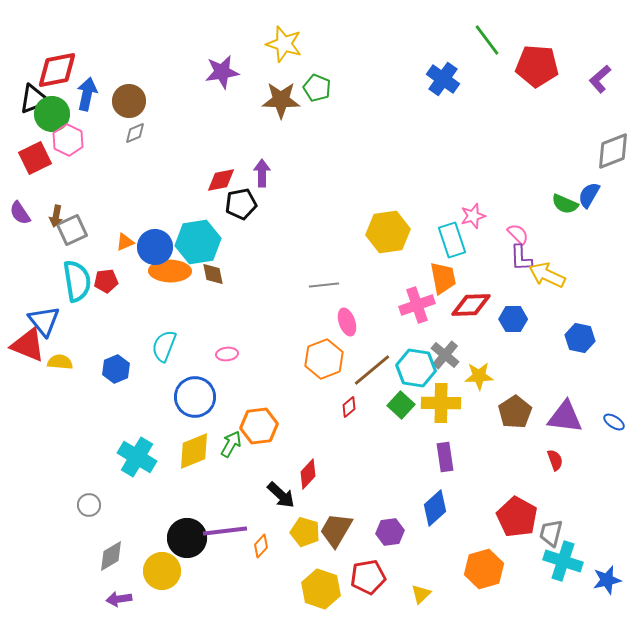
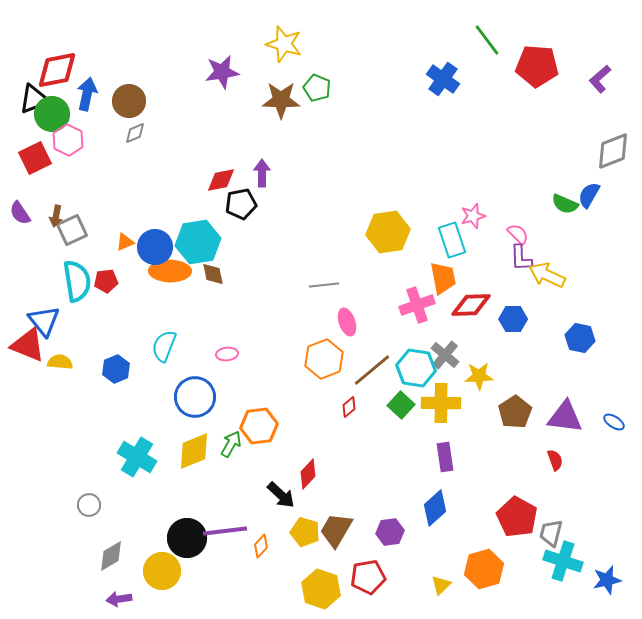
yellow triangle at (421, 594): moved 20 px right, 9 px up
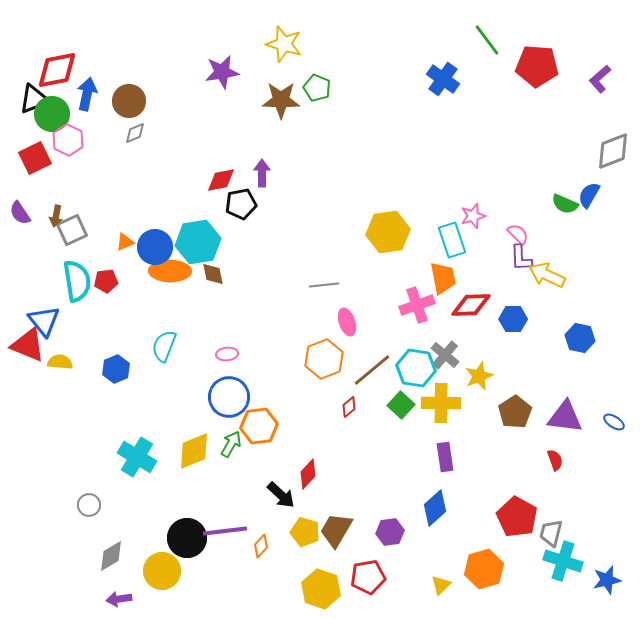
yellow star at (479, 376): rotated 20 degrees counterclockwise
blue circle at (195, 397): moved 34 px right
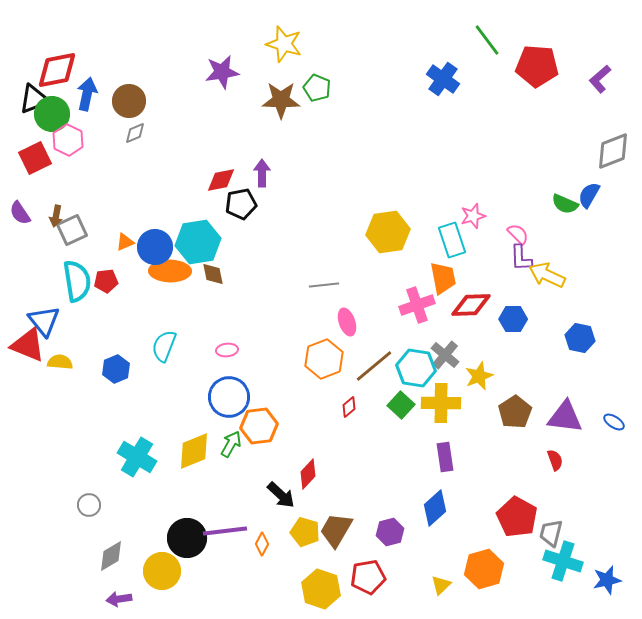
pink ellipse at (227, 354): moved 4 px up
brown line at (372, 370): moved 2 px right, 4 px up
purple hexagon at (390, 532): rotated 8 degrees counterclockwise
orange diamond at (261, 546): moved 1 px right, 2 px up; rotated 15 degrees counterclockwise
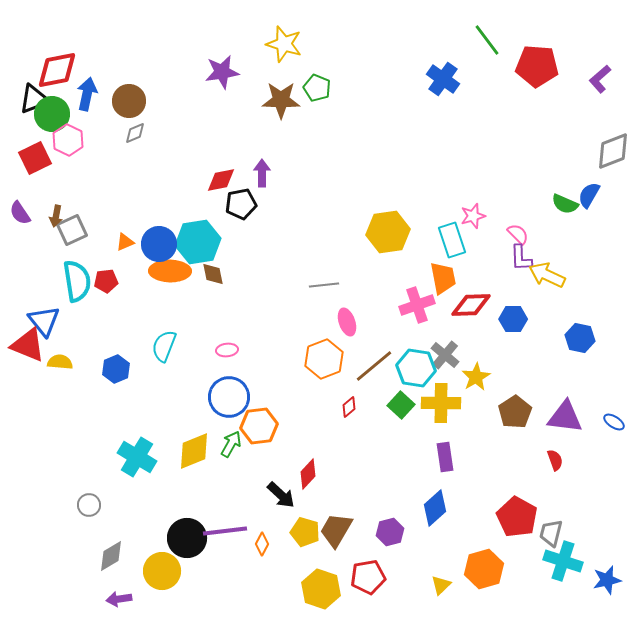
blue circle at (155, 247): moved 4 px right, 3 px up
yellow star at (479, 376): moved 3 px left, 1 px down; rotated 8 degrees counterclockwise
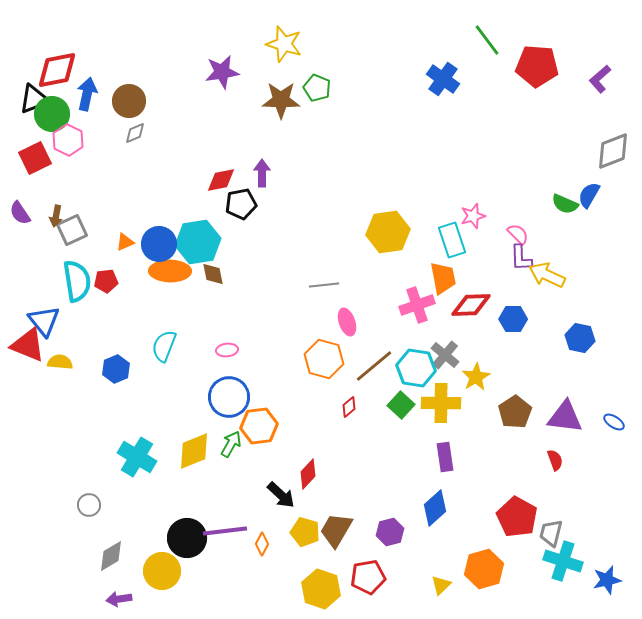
orange hexagon at (324, 359): rotated 24 degrees counterclockwise
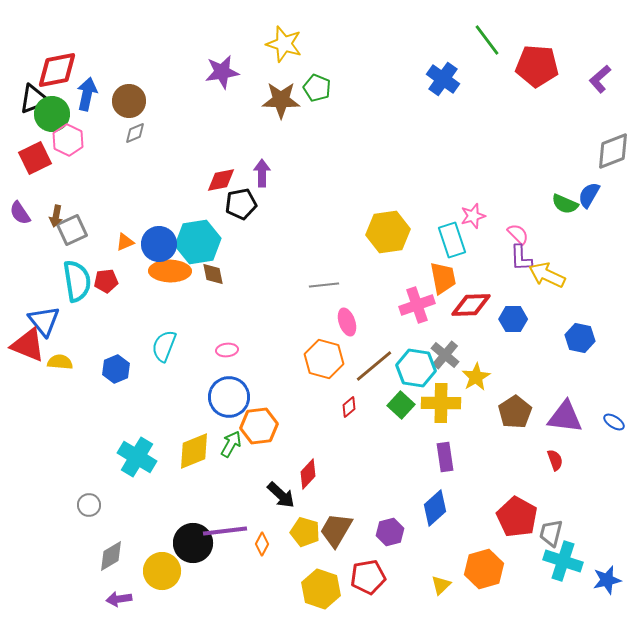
black circle at (187, 538): moved 6 px right, 5 px down
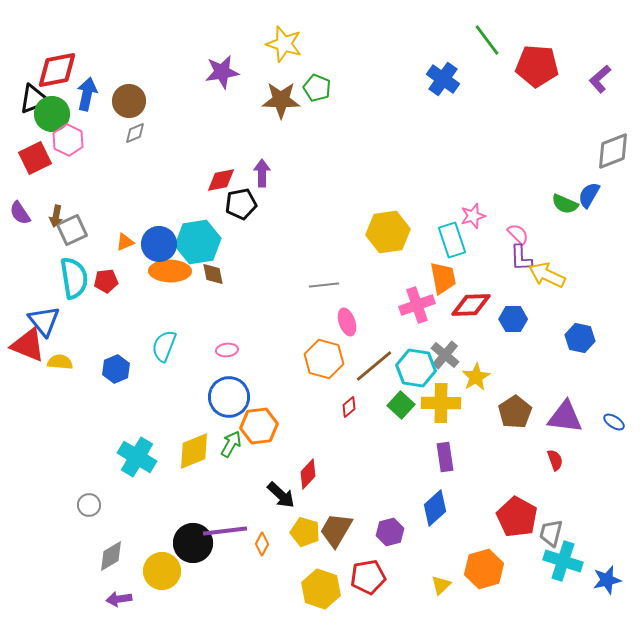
cyan semicircle at (77, 281): moved 3 px left, 3 px up
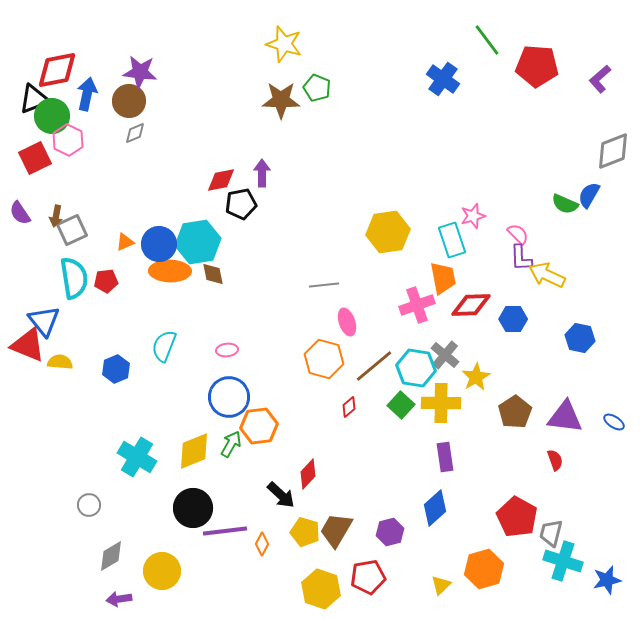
purple star at (222, 72): moved 82 px left; rotated 16 degrees clockwise
green circle at (52, 114): moved 2 px down
black circle at (193, 543): moved 35 px up
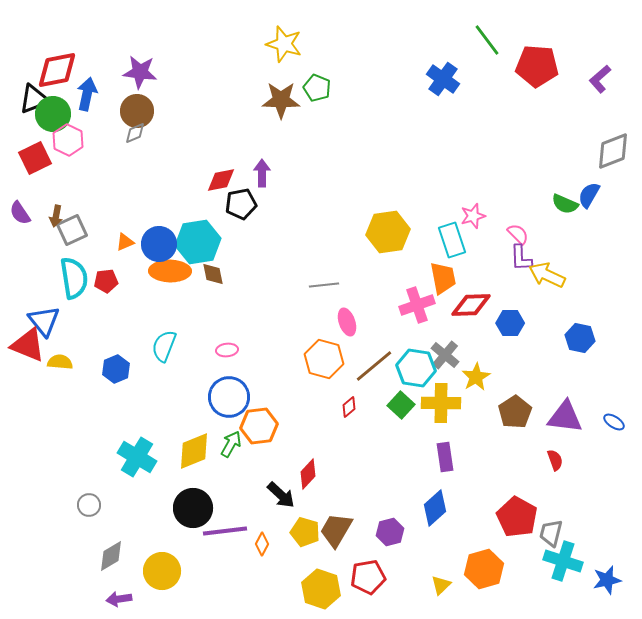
brown circle at (129, 101): moved 8 px right, 10 px down
green circle at (52, 116): moved 1 px right, 2 px up
blue hexagon at (513, 319): moved 3 px left, 4 px down
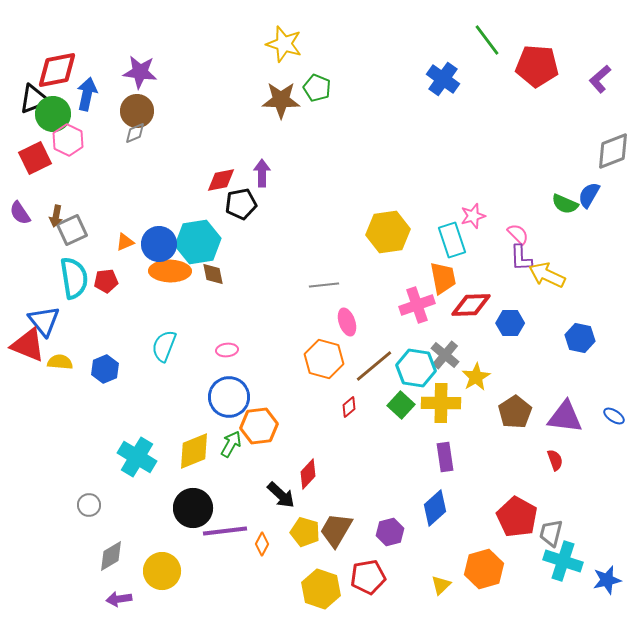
blue hexagon at (116, 369): moved 11 px left
blue ellipse at (614, 422): moved 6 px up
